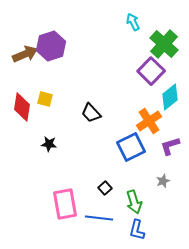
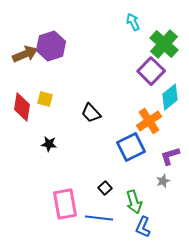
purple L-shape: moved 10 px down
blue L-shape: moved 6 px right, 3 px up; rotated 10 degrees clockwise
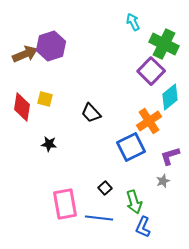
green cross: rotated 16 degrees counterclockwise
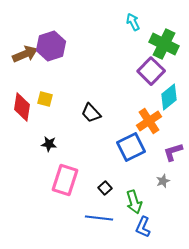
cyan diamond: moved 1 px left
purple L-shape: moved 3 px right, 4 px up
pink rectangle: moved 24 px up; rotated 28 degrees clockwise
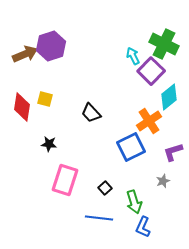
cyan arrow: moved 34 px down
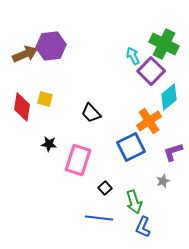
purple hexagon: rotated 12 degrees clockwise
pink rectangle: moved 13 px right, 20 px up
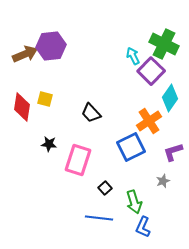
cyan diamond: moved 1 px right, 1 px down; rotated 16 degrees counterclockwise
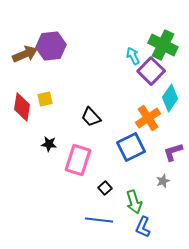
green cross: moved 1 px left, 1 px down
yellow square: rotated 28 degrees counterclockwise
black trapezoid: moved 4 px down
orange cross: moved 1 px left, 3 px up
blue line: moved 2 px down
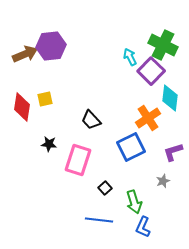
cyan arrow: moved 3 px left, 1 px down
cyan diamond: rotated 28 degrees counterclockwise
black trapezoid: moved 3 px down
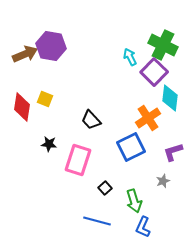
purple hexagon: rotated 16 degrees clockwise
purple square: moved 3 px right, 1 px down
yellow square: rotated 35 degrees clockwise
green arrow: moved 1 px up
blue line: moved 2 px left, 1 px down; rotated 8 degrees clockwise
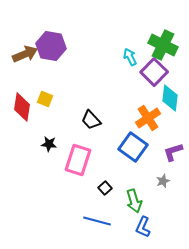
blue square: moved 2 px right; rotated 28 degrees counterclockwise
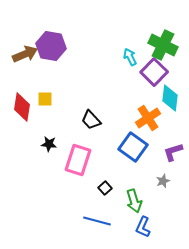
yellow square: rotated 21 degrees counterclockwise
